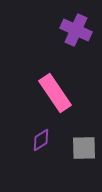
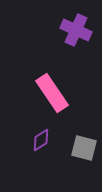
pink rectangle: moved 3 px left
gray square: rotated 16 degrees clockwise
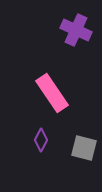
purple diamond: rotated 30 degrees counterclockwise
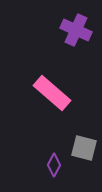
pink rectangle: rotated 15 degrees counterclockwise
purple diamond: moved 13 px right, 25 px down
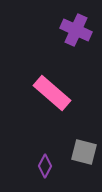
gray square: moved 4 px down
purple diamond: moved 9 px left, 1 px down
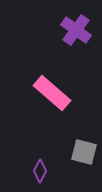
purple cross: rotated 12 degrees clockwise
purple diamond: moved 5 px left, 5 px down
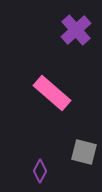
purple cross: rotated 12 degrees clockwise
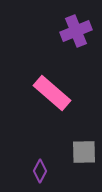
purple cross: moved 1 px down; rotated 20 degrees clockwise
gray square: rotated 16 degrees counterclockwise
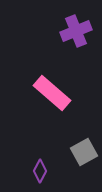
gray square: rotated 28 degrees counterclockwise
